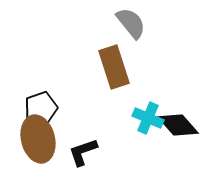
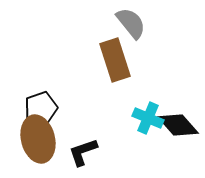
brown rectangle: moved 1 px right, 7 px up
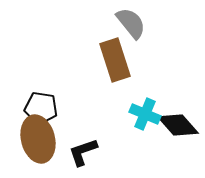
black pentagon: rotated 28 degrees clockwise
cyan cross: moved 3 px left, 4 px up
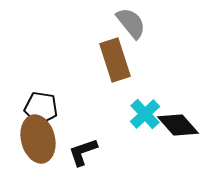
cyan cross: rotated 24 degrees clockwise
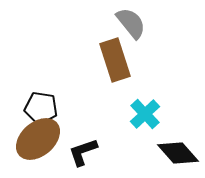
black diamond: moved 28 px down
brown ellipse: rotated 63 degrees clockwise
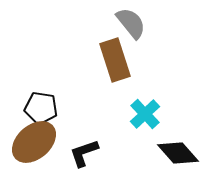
brown ellipse: moved 4 px left, 3 px down
black L-shape: moved 1 px right, 1 px down
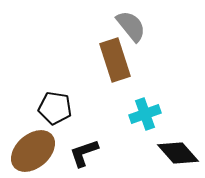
gray semicircle: moved 3 px down
black pentagon: moved 14 px right
cyan cross: rotated 24 degrees clockwise
brown ellipse: moved 1 px left, 9 px down
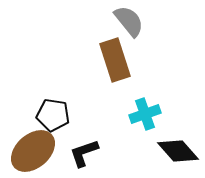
gray semicircle: moved 2 px left, 5 px up
black pentagon: moved 2 px left, 7 px down
black diamond: moved 2 px up
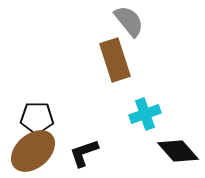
black pentagon: moved 16 px left, 3 px down; rotated 8 degrees counterclockwise
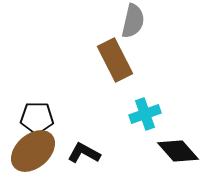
gray semicircle: moved 4 px right; rotated 52 degrees clockwise
brown rectangle: rotated 9 degrees counterclockwise
black L-shape: rotated 48 degrees clockwise
